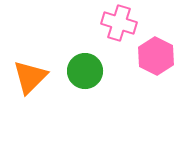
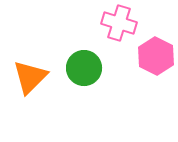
green circle: moved 1 px left, 3 px up
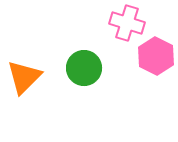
pink cross: moved 8 px right
orange triangle: moved 6 px left
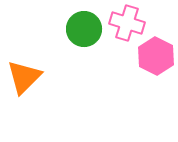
green circle: moved 39 px up
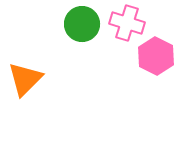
green circle: moved 2 px left, 5 px up
orange triangle: moved 1 px right, 2 px down
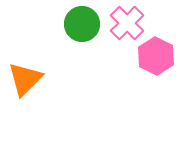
pink cross: rotated 28 degrees clockwise
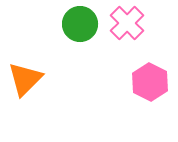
green circle: moved 2 px left
pink hexagon: moved 6 px left, 26 px down
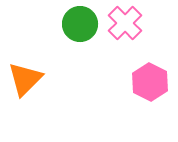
pink cross: moved 2 px left
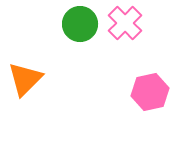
pink hexagon: moved 10 px down; rotated 21 degrees clockwise
